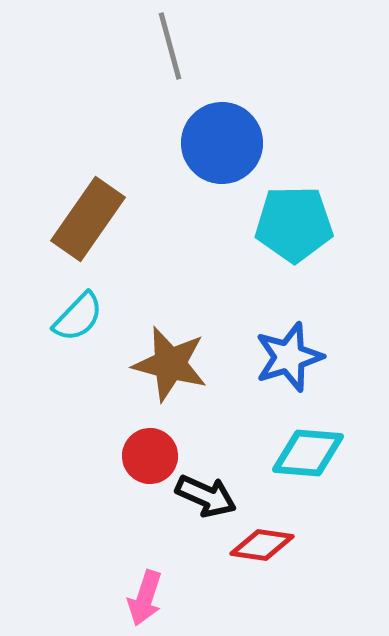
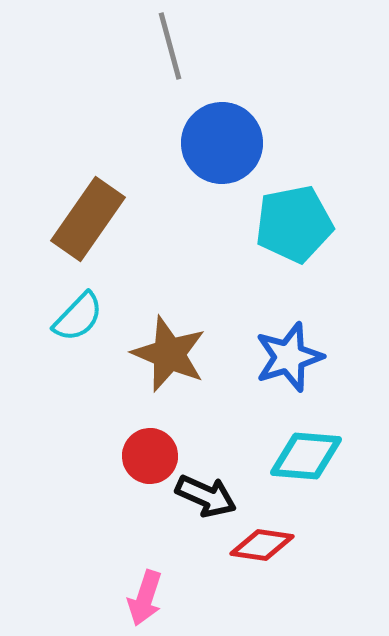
cyan pentagon: rotated 10 degrees counterclockwise
brown star: moved 1 px left, 10 px up; rotated 8 degrees clockwise
cyan diamond: moved 2 px left, 3 px down
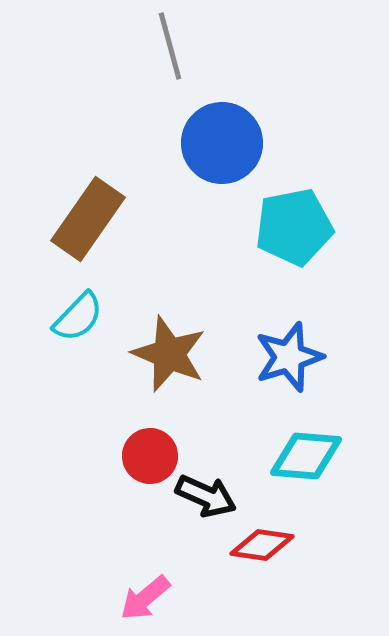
cyan pentagon: moved 3 px down
pink arrow: rotated 32 degrees clockwise
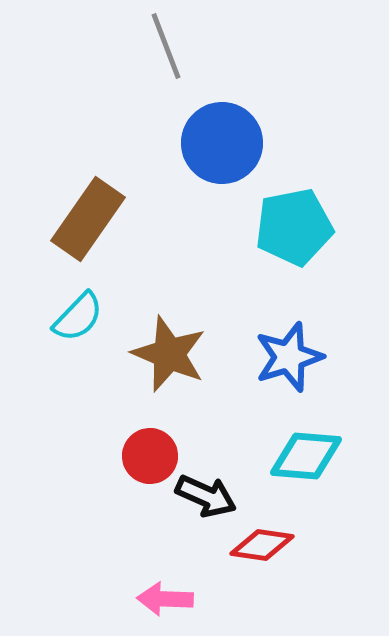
gray line: moved 4 px left; rotated 6 degrees counterclockwise
pink arrow: moved 20 px right, 1 px down; rotated 42 degrees clockwise
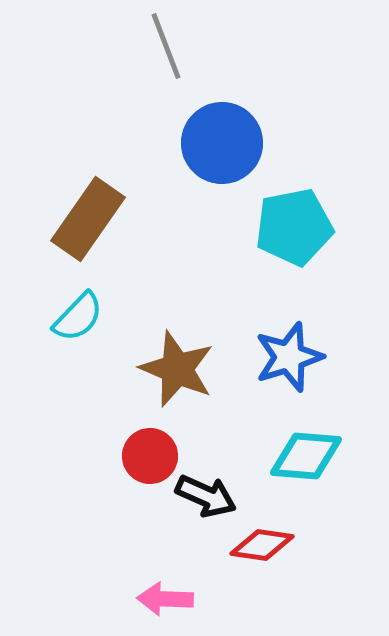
brown star: moved 8 px right, 15 px down
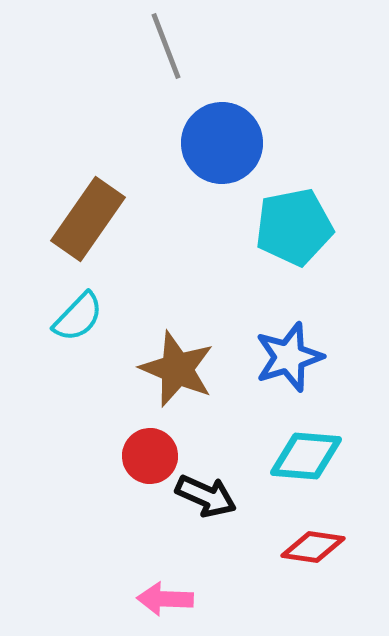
red diamond: moved 51 px right, 2 px down
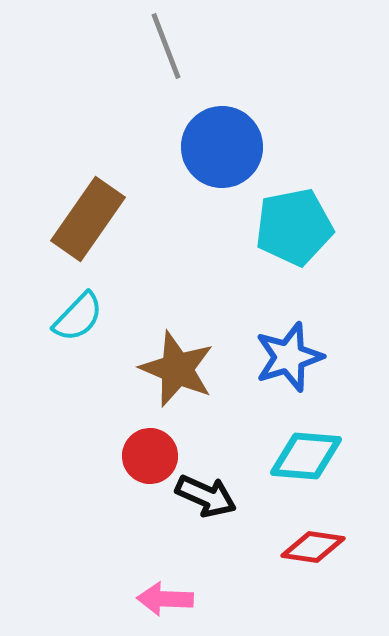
blue circle: moved 4 px down
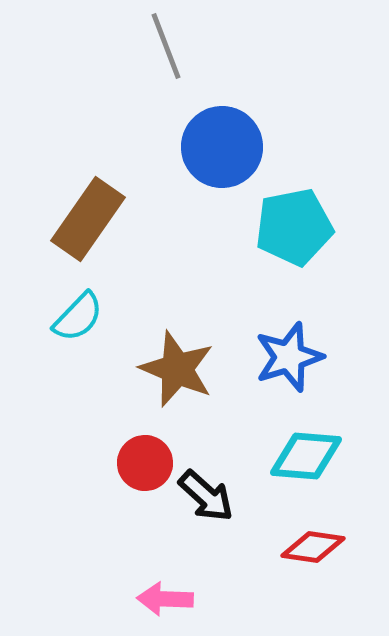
red circle: moved 5 px left, 7 px down
black arrow: rotated 18 degrees clockwise
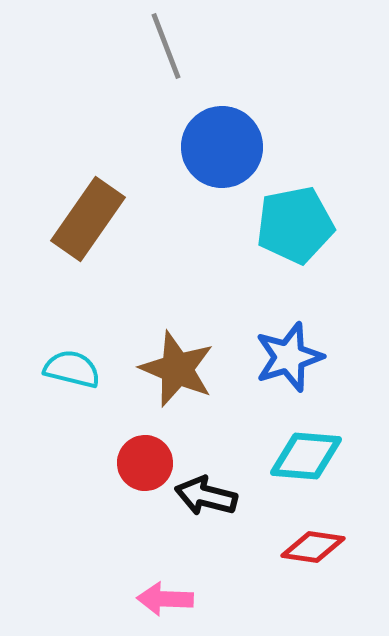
cyan pentagon: moved 1 px right, 2 px up
cyan semicircle: moved 6 px left, 52 px down; rotated 120 degrees counterclockwise
black arrow: rotated 152 degrees clockwise
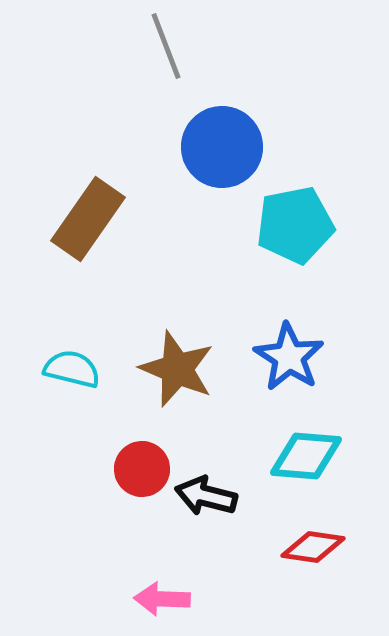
blue star: rotated 22 degrees counterclockwise
red circle: moved 3 px left, 6 px down
pink arrow: moved 3 px left
